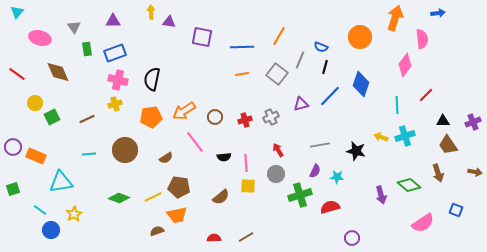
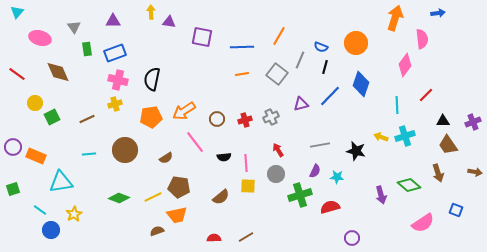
orange circle at (360, 37): moved 4 px left, 6 px down
brown circle at (215, 117): moved 2 px right, 2 px down
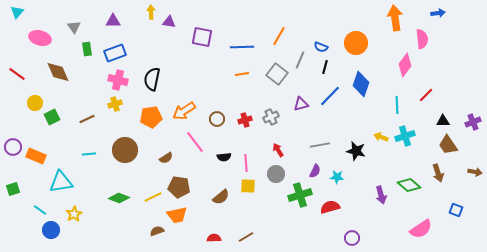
orange arrow at (395, 18): rotated 25 degrees counterclockwise
pink semicircle at (423, 223): moved 2 px left, 6 px down
